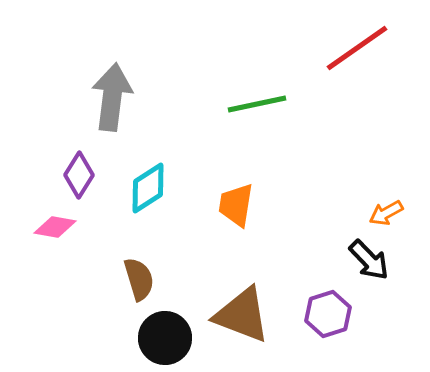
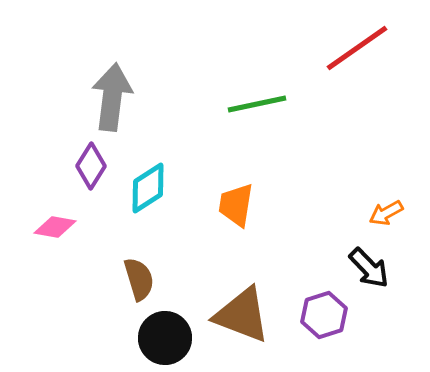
purple diamond: moved 12 px right, 9 px up
black arrow: moved 8 px down
purple hexagon: moved 4 px left, 1 px down
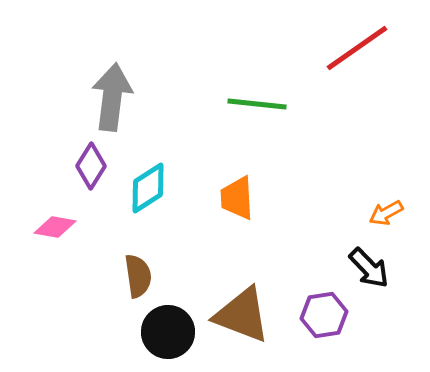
green line: rotated 18 degrees clockwise
orange trapezoid: moved 1 px right, 7 px up; rotated 12 degrees counterclockwise
brown semicircle: moved 1 px left, 3 px up; rotated 9 degrees clockwise
purple hexagon: rotated 9 degrees clockwise
black circle: moved 3 px right, 6 px up
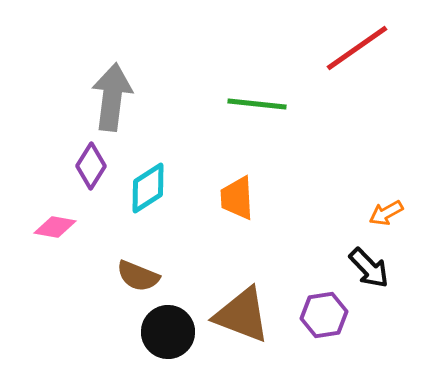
brown semicircle: rotated 120 degrees clockwise
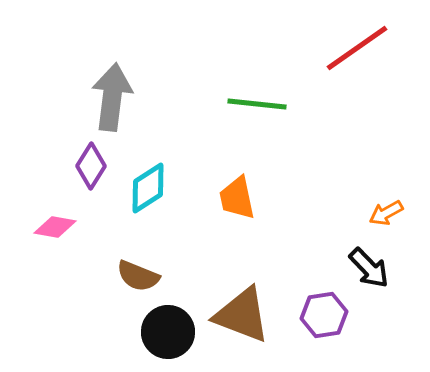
orange trapezoid: rotated 9 degrees counterclockwise
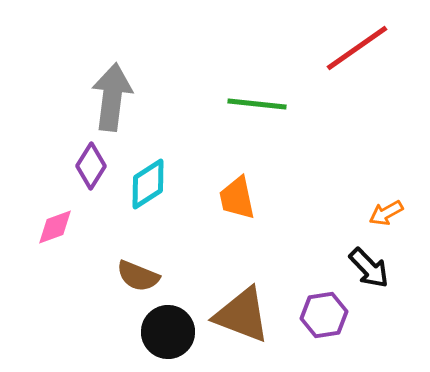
cyan diamond: moved 4 px up
pink diamond: rotated 30 degrees counterclockwise
